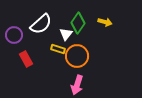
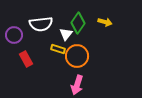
white semicircle: rotated 35 degrees clockwise
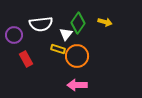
pink arrow: rotated 72 degrees clockwise
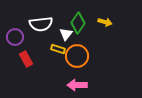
purple circle: moved 1 px right, 2 px down
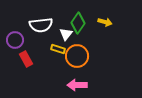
white semicircle: moved 1 px down
purple circle: moved 3 px down
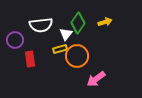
yellow arrow: rotated 32 degrees counterclockwise
yellow rectangle: moved 2 px right; rotated 32 degrees counterclockwise
red rectangle: moved 4 px right; rotated 21 degrees clockwise
pink arrow: moved 19 px right, 6 px up; rotated 36 degrees counterclockwise
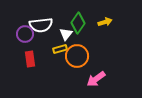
purple circle: moved 10 px right, 6 px up
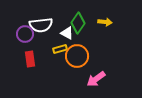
yellow arrow: rotated 24 degrees clockwise
white triangle: moved 1 px right, 1 px up; rotated 40 degrees counterclockwise
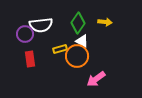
white triangle: moved 15 px right, 8 px down
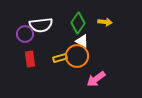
yellow rectangle: moved 9 px down
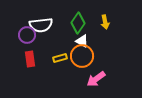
yellow arrow: rotated 72 degrees clockwise
purple circle: moved 2 px right, 1 px down
orange circle: moved 5 px right
